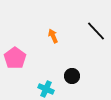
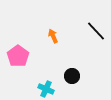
pink pentagon: moved 3 px right, 2 px up
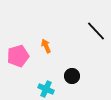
orange arrow: moved 7 px left, 10 px down
pink pentagon: rotated 20 degrees clockwise
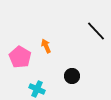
pink pentagon: moved 2 px right, 1 px down; rotated 25 degrees counterclockwise
cyan cross: moved 9 px left
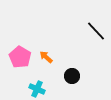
orange arrow: moved 11 px down; rotated 24 degrees counterclockwise
